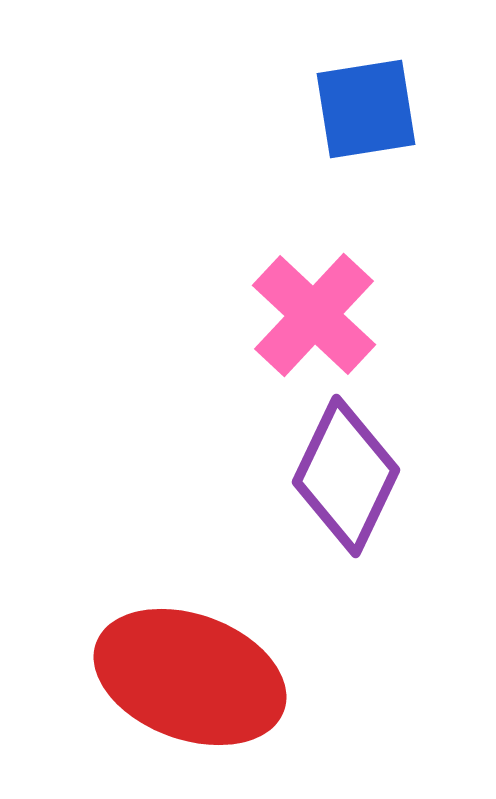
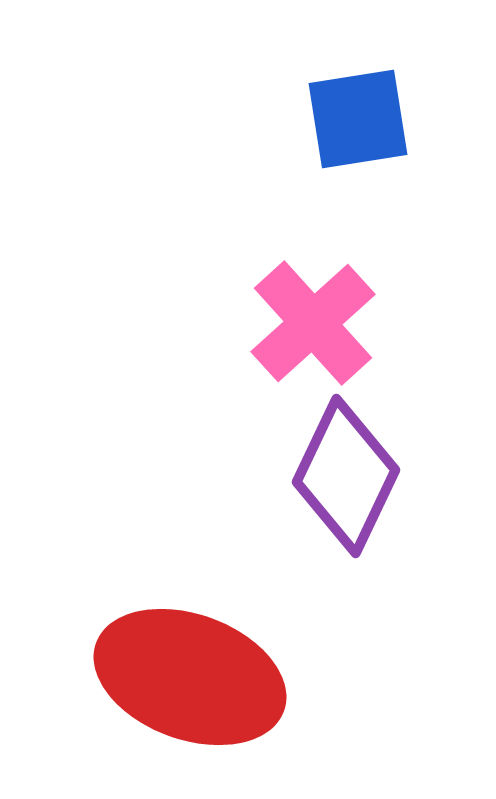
blue square: moved 8 px left, 10 px down
pink cross: moved 1 px left, 8 px down; rotated 5 degrees clockwise
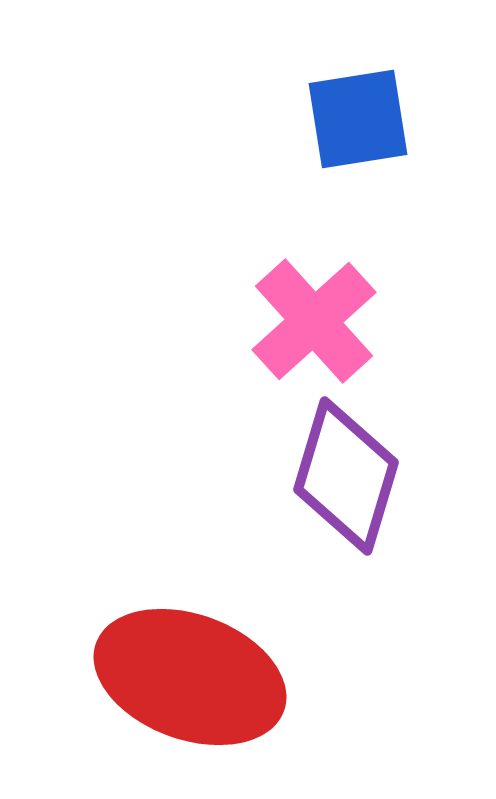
pink cross: moved 1 px right, 2 px up
purple diamond: rotated 9 degrees counterclockwise
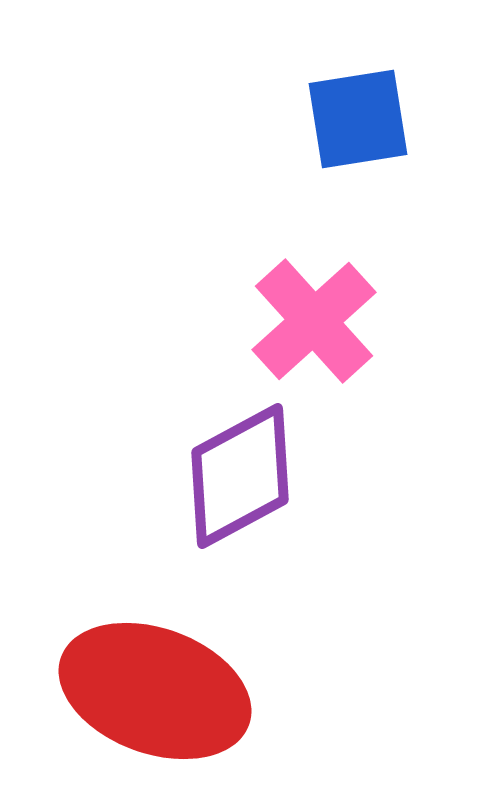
purple diamond: moved 106 px left; rotated 45 degrees clockwise
red ellipse: moved 35 px left, 14 px down
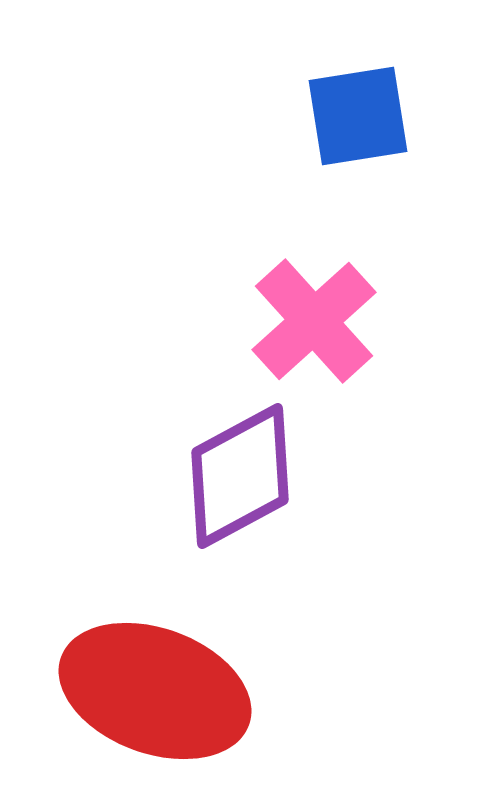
blue square: moved 3 px up
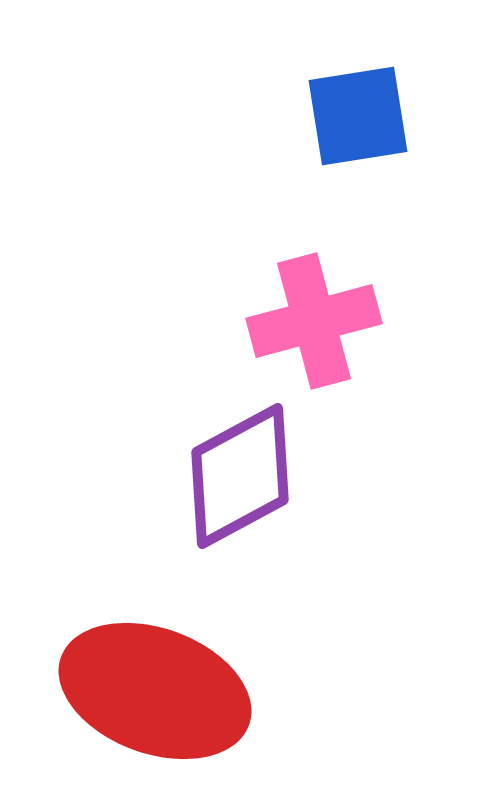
pink cross: rotated 27 degrees clockwise
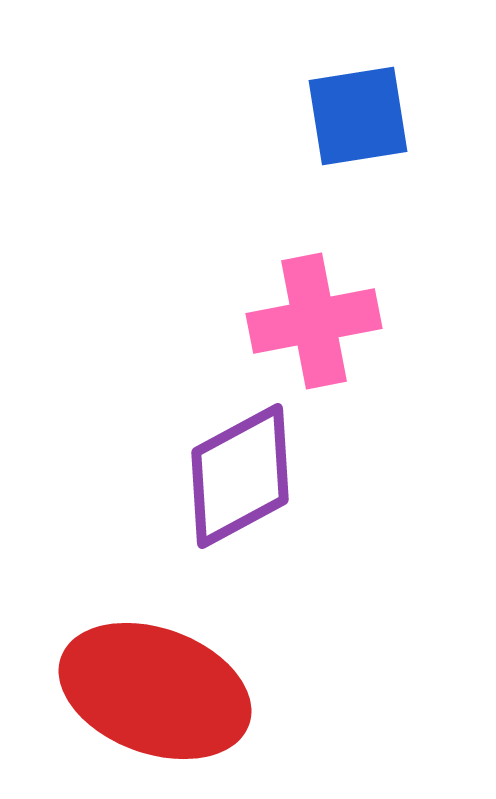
pink cross: rotated 4 degrees clockwise
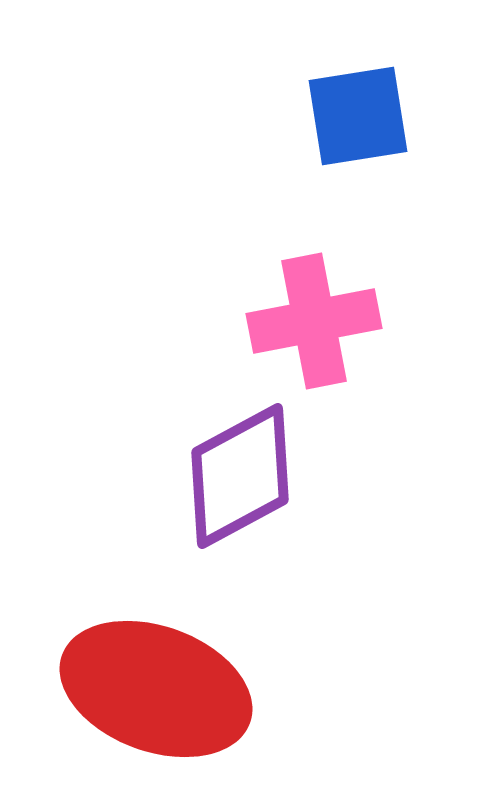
red ellipse: moved 1 px right, 2 px up
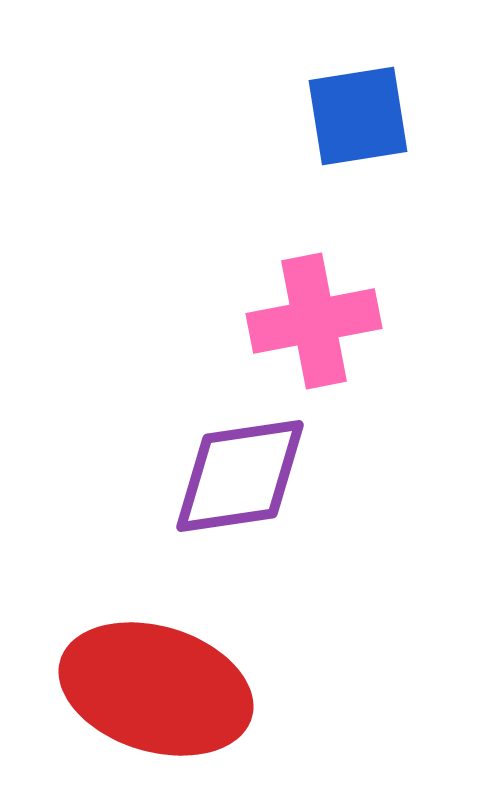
purple diamond: rotated 20 degrees clockwise
red ellipse: rotated 3 degrees counterclockwise
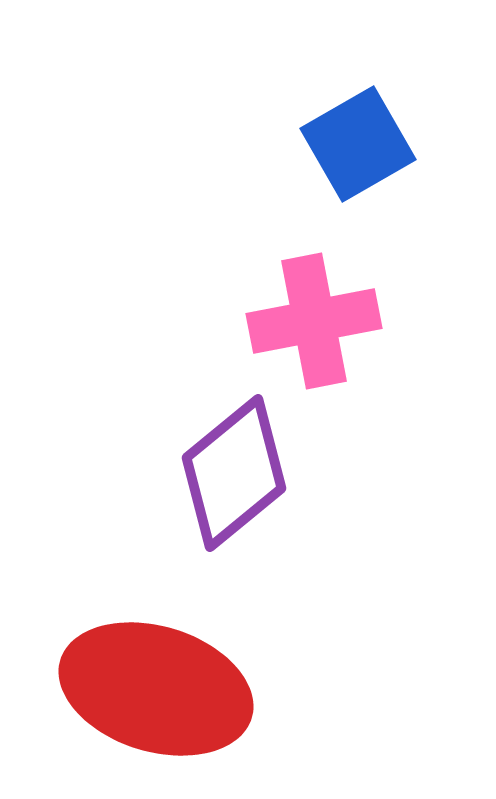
blue square: moved 28 px down; rotated 21 degrees counterclockwise
purple diamond: moved 6 px left, 3 px up; rotated 31 degrees counterclockwise
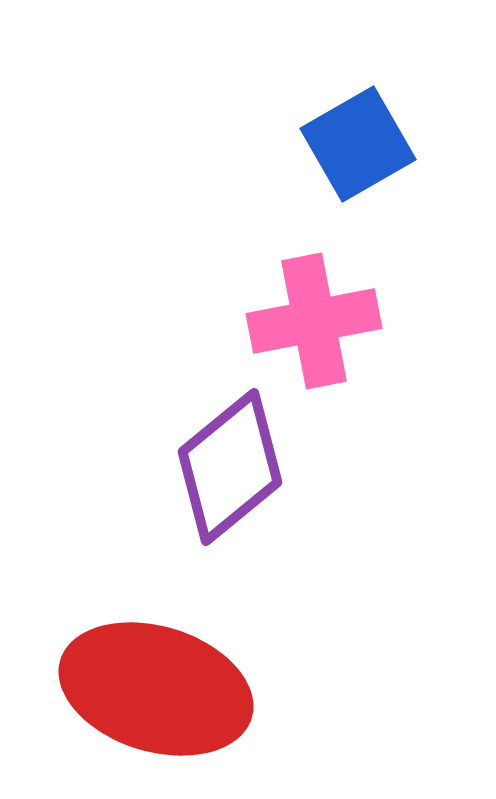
purple diamond: moved 4 px left, 6 px up
